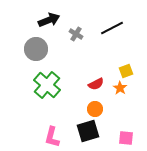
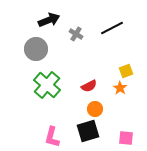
red semicircle: moved 7 px left, 2 px down
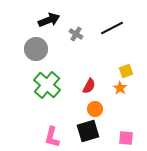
red semicircle: rotated 35 degrees counterclockwise
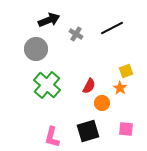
orange circle: moved 7 px right, 6 px up
pink square: moved 9 px up
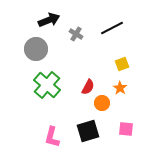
yellow square: moved 4 px left, 7 px up
red semicircle: moved 1 px left, 1 px down
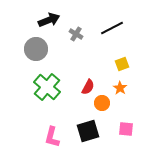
green cross: moved 2 px down
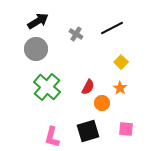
black arrow: moved 11 px left, 1 px down; rotated 10 degrees counterclockwise
yellow square: moved 1 px left, 2 px up; rotated 24 degrees counterclockwise
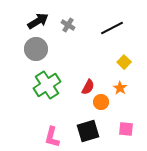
gray cross: moved 8 px left, 9 px up
yellow square: moved 3 px right
green cross: moved 2 px up; rotated 16 degrees clockwise
orange circle: moved 1 px left, 1 px up
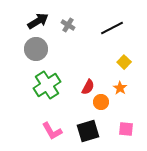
pink L-shape: moved 6 px up; rotated 45 degrees counterclockwise
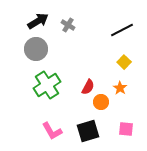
black line: moved 10 px right, 2 px down
